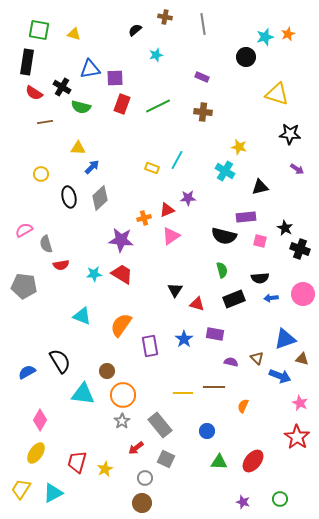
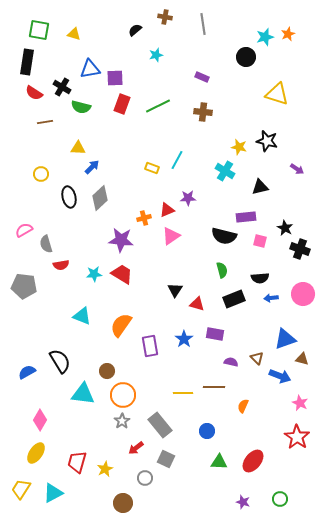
black star at (290, 134): moved 23 px left, 7 px down; rotated 10 degrees clockwise
brown circle at (142, 503): moved 19 px left
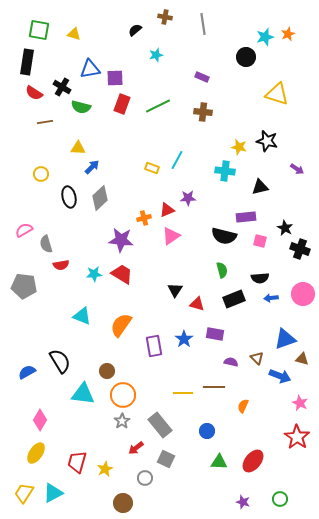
cyan cross at (225, 171): rotated 24 degrees counterclockwise
purple rectangle at (150, 346): moved 4 px right
yellow trapezoid at (21, 489): moved 3 px right, 4 px down
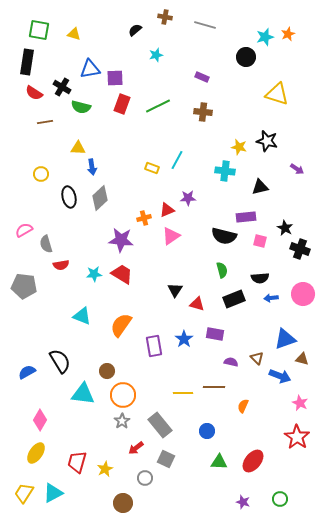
gray line at (203, 24): moved 2 px right, 1 px down; rotated 65 degrees counterclockwise
blue arrow at (92, 167): rotated 126 degrees clockwise
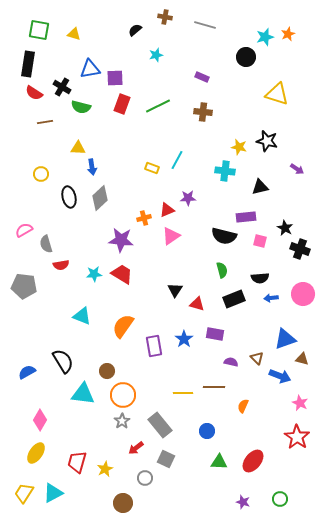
black rectangle at (27, 62): moved 1 px right, 2 px down
orange semicircle at (121, 325): moved 2 px right, 1 px down
black semicircle at (60, 361): moved 3 px right
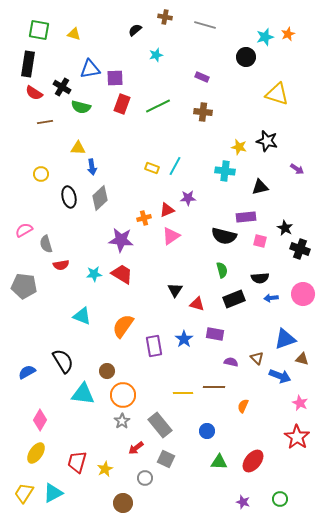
cyan line at (177, 160): moved 2 px left, 6 px down
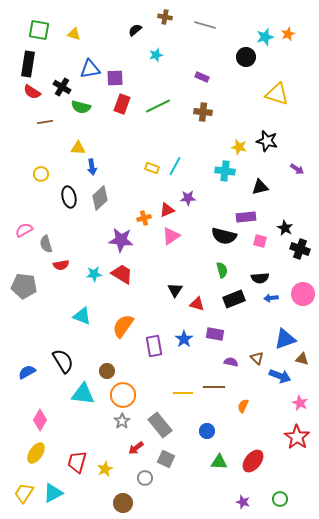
red semicircle at (34, 93): moved 2 px left, 1 px up
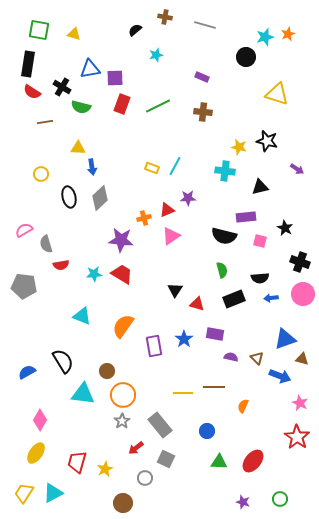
black cross at (300, 249): moved 13 px down
purple semicircle at (231, 362): moved 5 px up
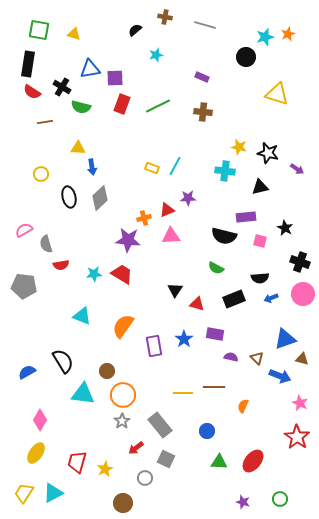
black star at (267, 141): moved 1 px right, 12 px down
pink triangle at (171, 236): rotated 30 degrees clockwise
purple star at (121, 240): moved 7 px right
green semicircle at (222, 270): moved 6 px left, 2 px up; rotated 133 degrees clockwise
blue arrow at (271, 298): rotated 16 degrees counterclockwise
